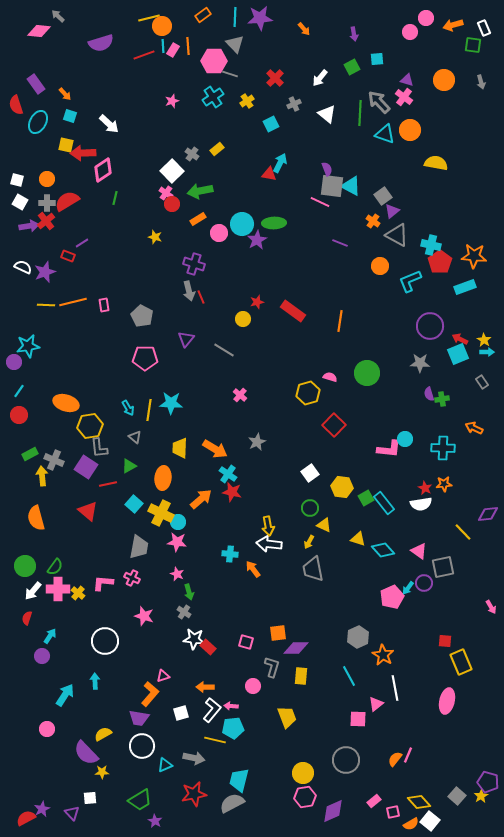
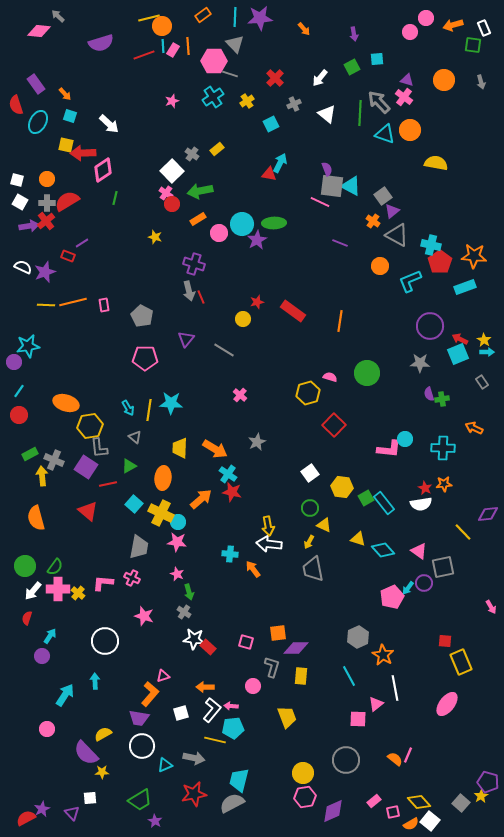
pink ellipse at (447, 701): moved 3 px down; rotated 25 degrees clockwise
orange semicircle at (395, 759): rotated 91 degrees clockwise
gray square at (457, 796): moved 4 px right, 7 px down
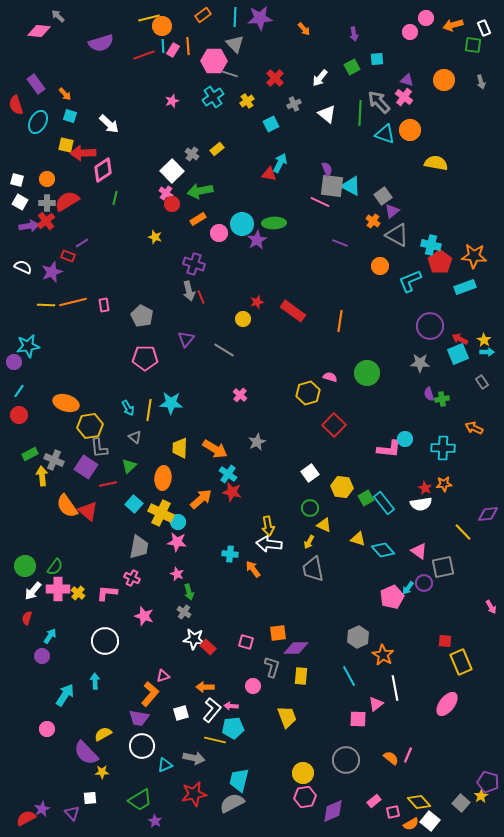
purple star at (45, 272): moved 7 px right
green triangle at (129, 466): rotated 14 degrees counterclockwise
orange semicircle at (36, 518): moved 31 px right, 12 px up; rotated 20 degrees counterclockwise
pink L-shape at (103, 583): moved 4 px right, 10 px down
orange semicircle at (395, 759): moved 4 px left, 1 px up
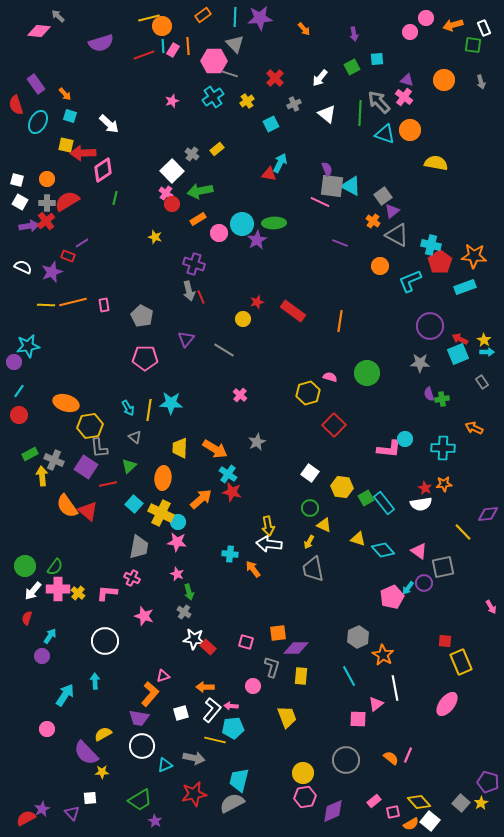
white square at (310, 473): rotated 18 degrees counterclockwise
yellow star at (481, 796): moved 7 px down
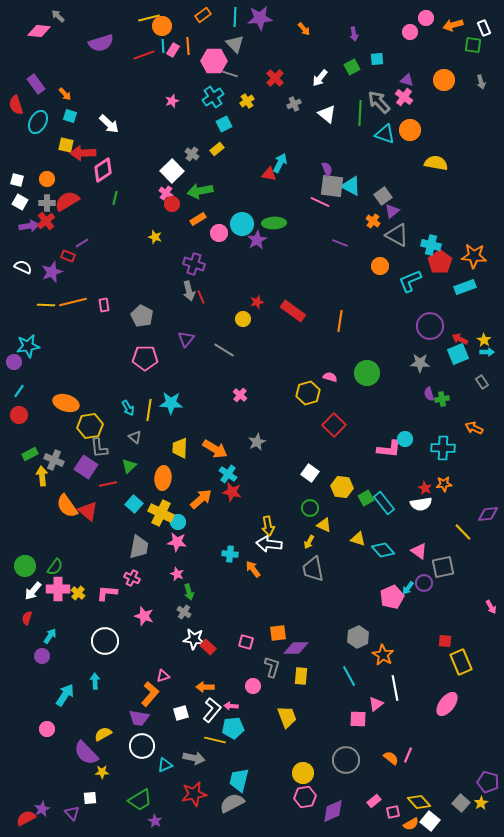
cyan square at (271, 124): moved 47 px left
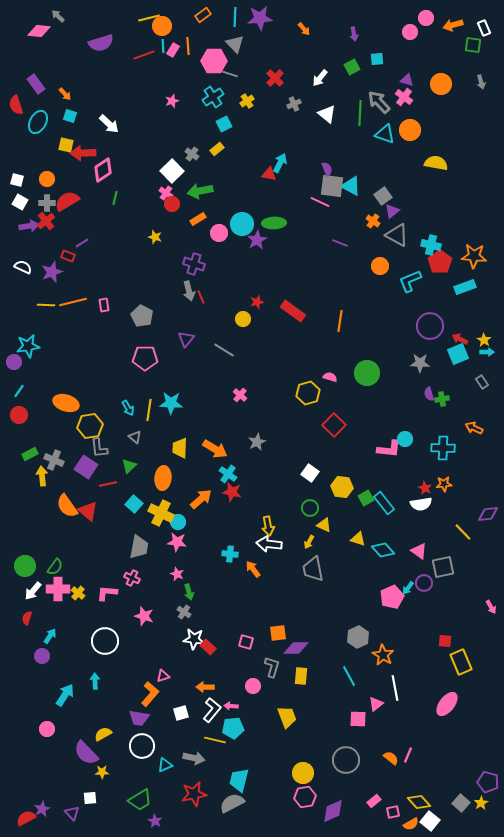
orange circle at (444, 80): moved 3 px left, 4 px down
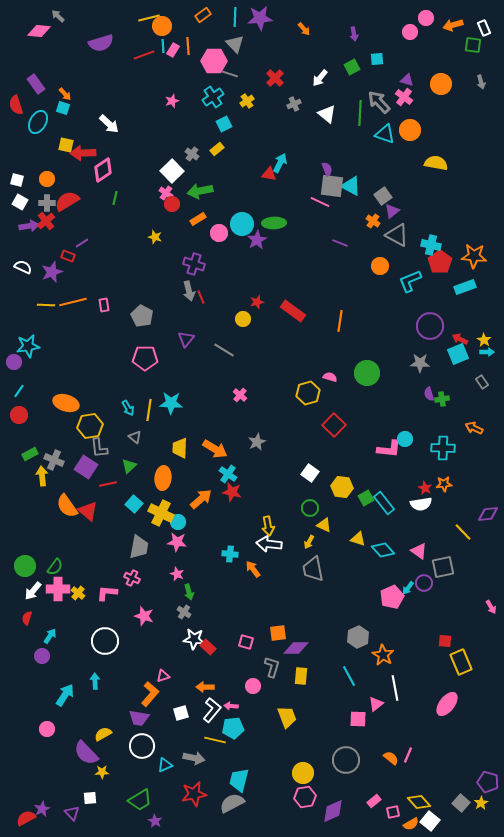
cyan square at (70, 116): moved 7 px left, 8 px up
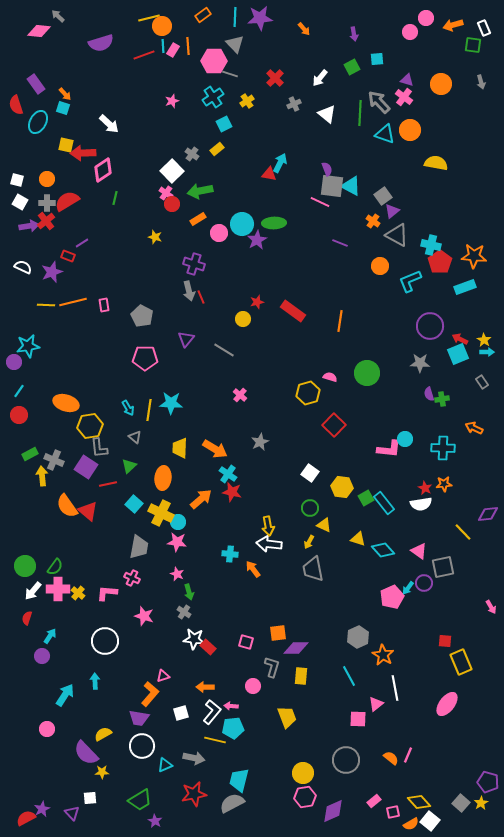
gray star at (257, 442): moved 3 px right
white L-shape at (212, 710): moved 2 px down
